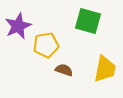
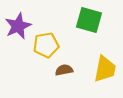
green square: moved 1 px right, 1 px up
brown semicircle: rotated 30 degrees counterclockwise
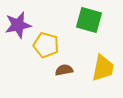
purple star: moved 1 px up; rotated 12 degrees clockwise
yellow pentagon: rotated 25 degrees clockwise
yellow trapezoid: moved 2 px left, 1 px up
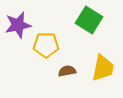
green square: rotated 16 degrees clockwise
yellow pentagon: rotated 15 degrees counterclockwise
brown semicircle: moved 3 px right, 1 px down
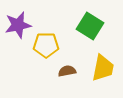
green square: moved 1 px right, 6 px down
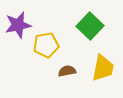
green square: rotated 12 degrees clockwise
yellow pentagon: rotated 10 degrees counterclockwise
